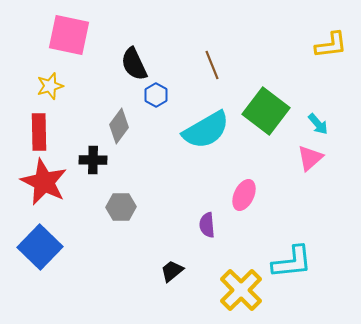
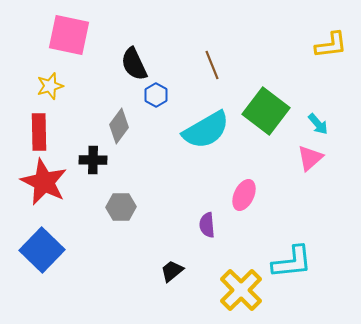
blue square: moved 2 px right, 3 px down
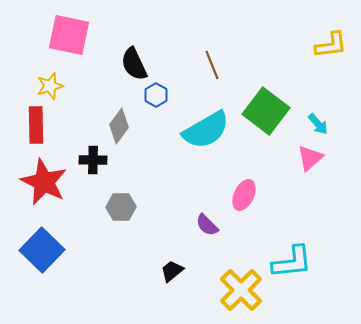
red rectangle: moved 3 px left, 7 px up
purple semicircle: rotated 40 degrees counterclockwise
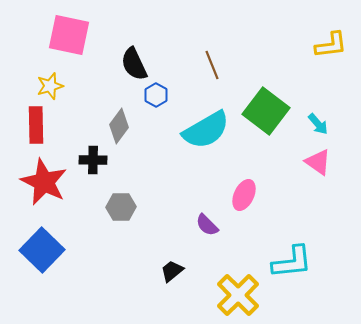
pink triangle: moved 8 px right, 4 px down; rotated 44 degrees counterclockwise
yellow cross: moved 3 px left, 5 px down
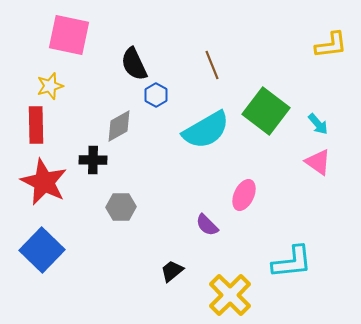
gray diamond: rotated 24 degrees clockwise
yellow cross: moved 8 px left
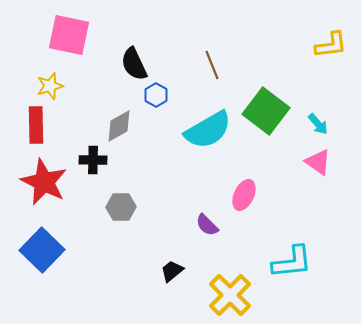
cyan semicircle: moved 2 px right
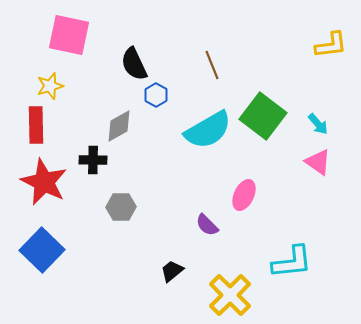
green square: moved 3 px left, 5 px down
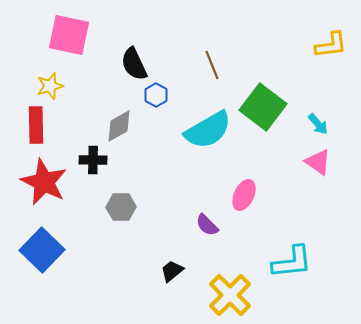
green square: moved 9 px up
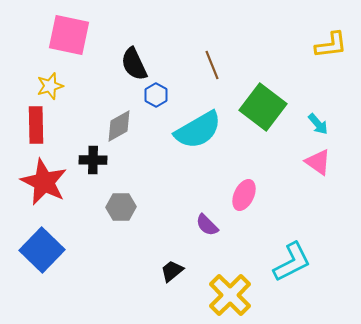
cyan semicircle: moved 10 px left
cyan L-shape: rotated 21 degrees counterclockwise
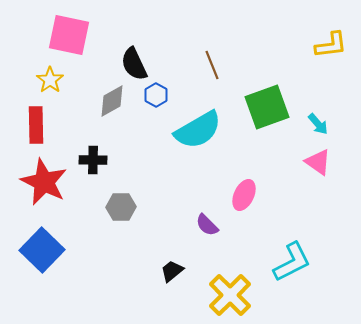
yellow star: moved 6 px up; rotated 20 degrees counterclockwise
green square: moved 4 px right; rotated 33 degrees clockwise
gray diamond: moved 7 px left, 25 px up
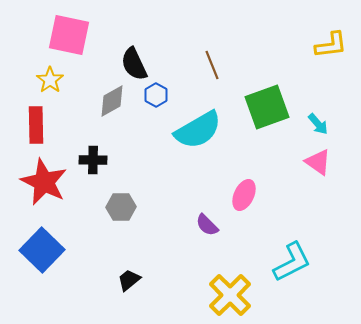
black trapezoid: moved 43 px left, 9 px down
